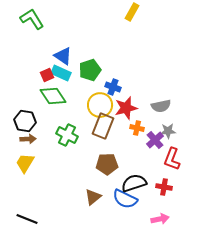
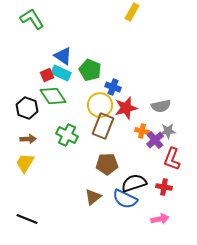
green pentagon: rotated 30 degrees counterclockwise
black hexagon: moved 2 px right, 13 px up; rotated 10 degrees clockwise
orange cross: moved 5 px right, 3 px down
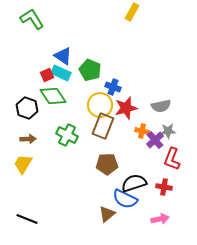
yellow trapezoid: moved 2 px left, 1 px down
brown triangle: moved 14 px right, 17 px down
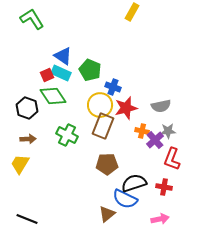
yellow trapezoid: moved 3 px left
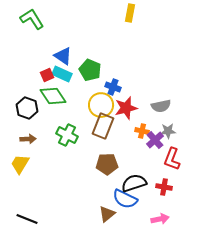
yellow rectangle: moved 2 px left, 1 px down; rotated 18 degrees counterclockwise
cyan rectangle: moved 1 px right, 1 px down
yellow circle: moved 1 px right
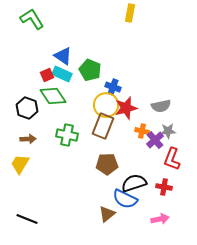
yellow circle: moved 5 px right
green cross: rotated 15 degrees counterclockwise
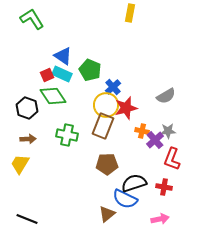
blue cross: rotated 28 degrees clockwise
gray semicircle: moved 5 px right, 10 px up; rotated 18 degrees counterclockwise
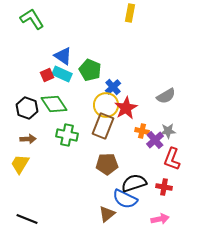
green diamond: moved 1 px right, 8 px down
red star: rotated 15 degrees counterclockwise
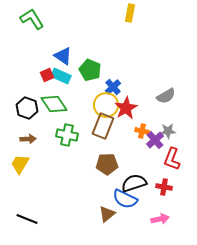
cyan rectangle: moved 1 px left, 2 px down
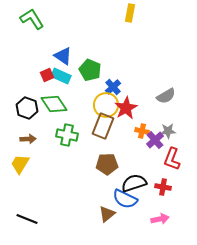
red cross: moved 1 px left
